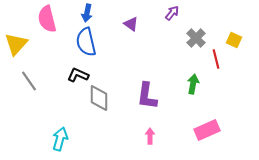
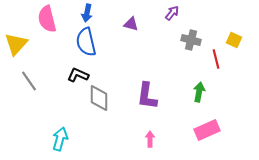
purple triangle: rotated 21 degrees counterclockwise
gray cross: moved 5 px left, 2 px down; rotated 30 degrees counterclockwise
green arrow: moved 6 px right, 8 px down
pink arrow: moved 3 px down
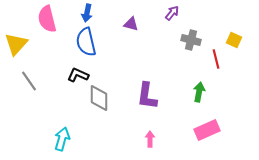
cyan arrow: moved 2 px right
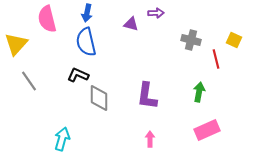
purple arrow: moved 16 px left; rotated 49 degrees clockwise
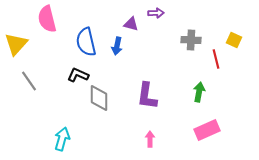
blue arrow: moved 30 px right, 33 px down
gray cross: rotated 12 degrees counterclockwise
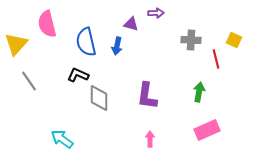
pink semicircle: moved 5 px down
cyan arrow: rotated 70 degrees counterclockwise
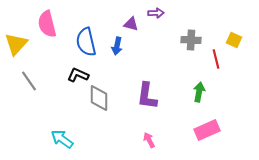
pink arrow: moved 1 px left, 1 px down; rotated 28 degrees counterclockwise
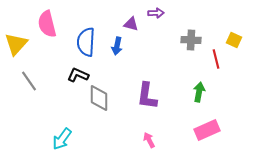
blue semicircle: rotated 16 degrees clockwise
cyan arrow: rotated 90 degrees counterclockwise
